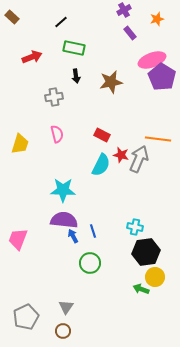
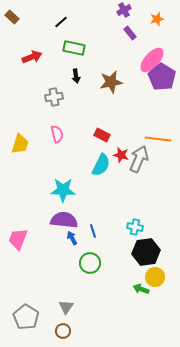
pink ellipse: rotated 28 degrees counterclockwise
blue arrow: moved 1 px left, 2 px down
gray pentagon: rotated 15 degrees counterclockwise
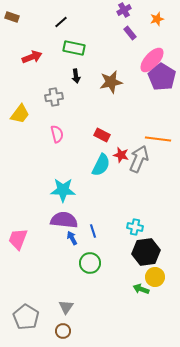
brown rectangle: rotated 24 degrees counterclockwise
yellow trapezoid: moved 30 px up; rotated 20 degrees clockwise
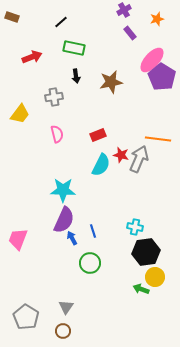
red rectangle: moved 4 px left; rotated 49 degrees counterclockwise
purple semicircle: rotated 108 degrees clockwise
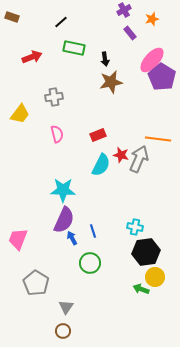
orange star: moved 5 px left
black arrow: moved 29 px right, 17 px up
gray pentagon: moved 10 px right, 34 px up
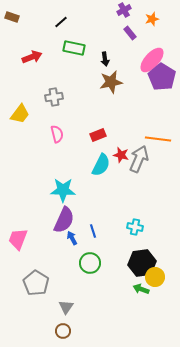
black hexagon: moved 4 px left, 11 px down
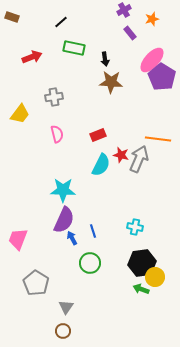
brown star: rotated 15 degrees clockwise
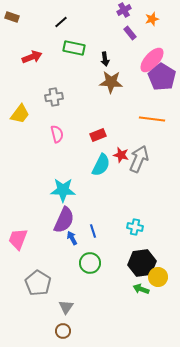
orange line: moved 6 px left, 20 px up
yellow circle: moved 3 px right
gray pentagon: moved 2 px right
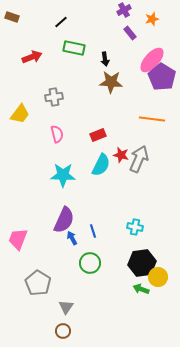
cyan star: moved 15 px up
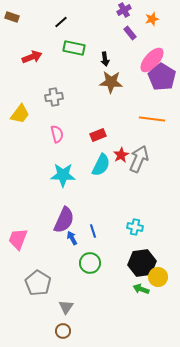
red star: rotated 28 degrees clockwise
